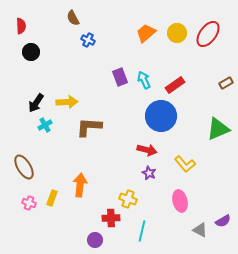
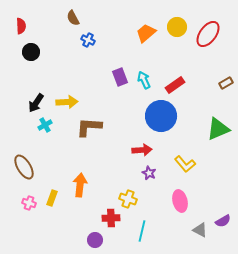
yellow circle: moved 6 px up
red arrow: moved 5 px left; rotated 18 degrees counterclockwise
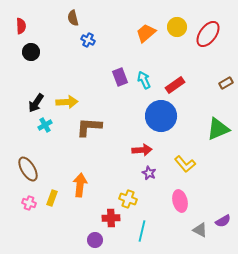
brown semicircle: rotated 14 degrees clockwise
brown ellipse: moved 4 px right, 2 px down
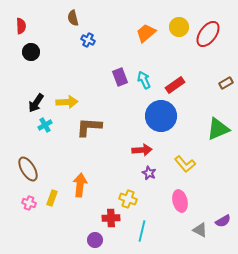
yellow circle: moved 2 px right
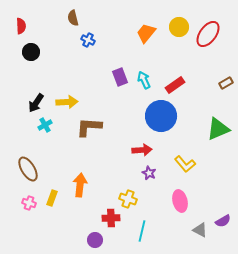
orange trapezoid: rotated 10 degrees counterclockwise
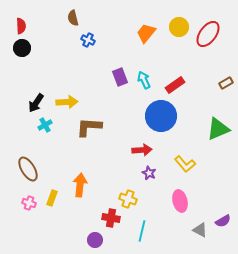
black circle: moved 9 px left, 4 px up
red cross: rotated 12 degrees clockwise
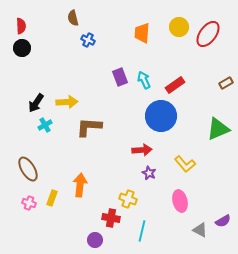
orange trapezoid: moved 4 px left; rotated 35 degrees counterclockwise
